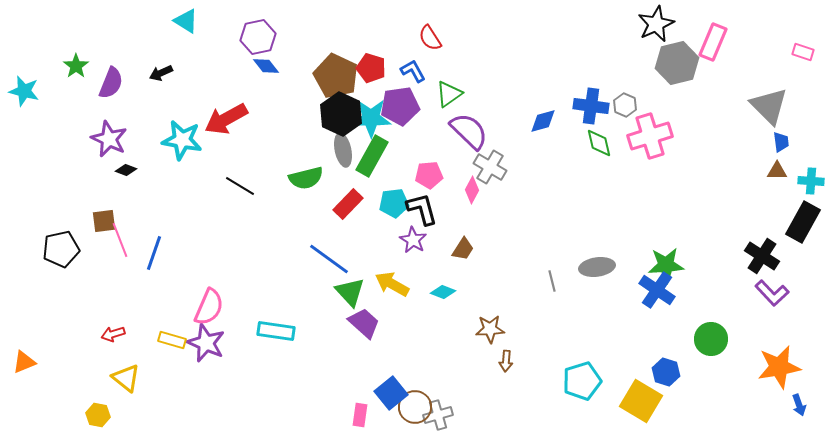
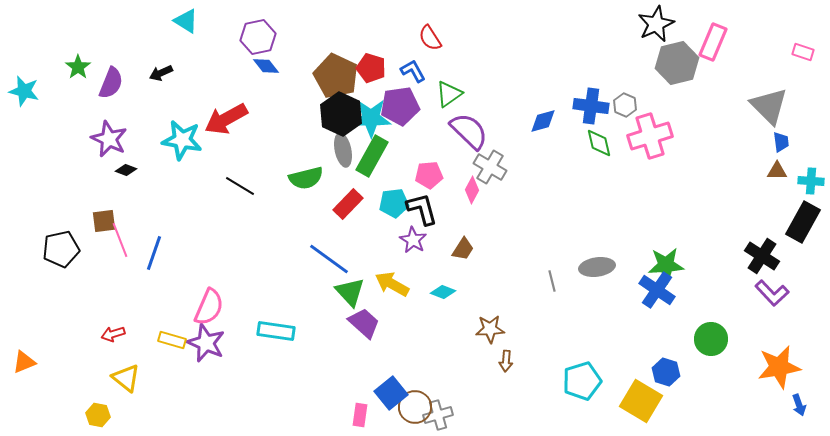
green star at (76, 66): moved 2 px right, 1 px down
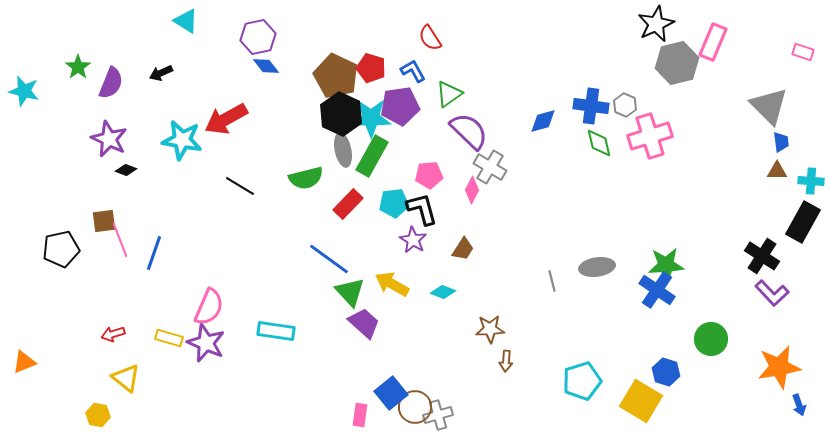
yellow rectangle at (172, 340): moved 3 px left, 2 px up
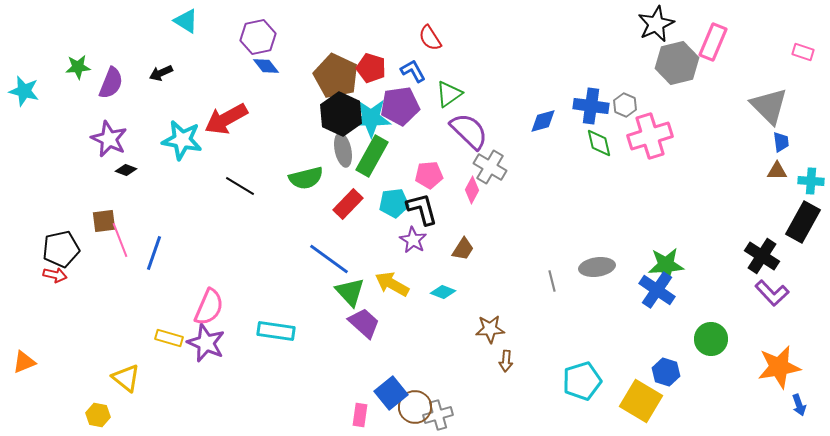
green star at (78, 67): rotated 30 degrees clockwise
red arrow at (113, 334): moved 58 px left, 59 px up; rotated 150 degrees counterclockwise
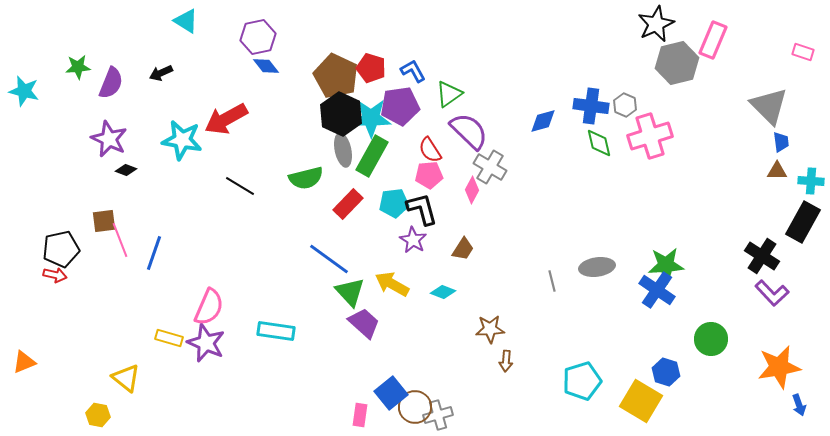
red semicircle at (430, 38): moved 112 px down
pink rectangle at (713, 42): moved 2 px up
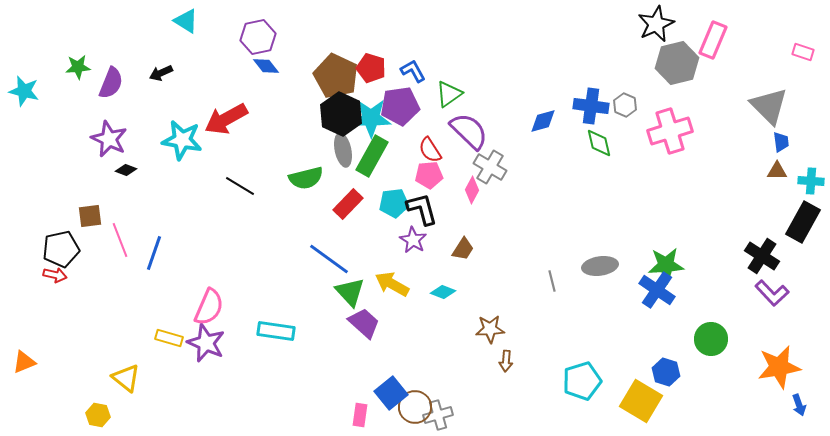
pink cross at (650, 136): moved 20 px right, 5 px up
brown square at (104, 221): moved 14 px left, 5 px up
gray ellipse at (597, 267): moved 3 px right, 1 px up
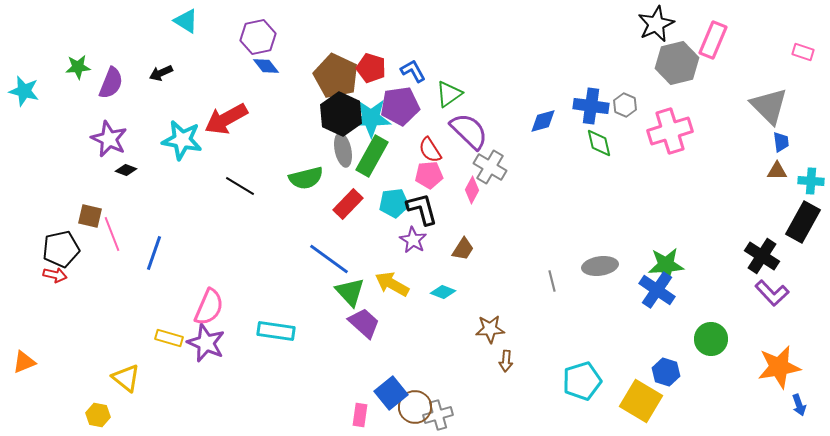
brown square at (90, 216): rotated 20 degrees clockwise
pink line at (120, 240): moved 8 px left, 6 px up
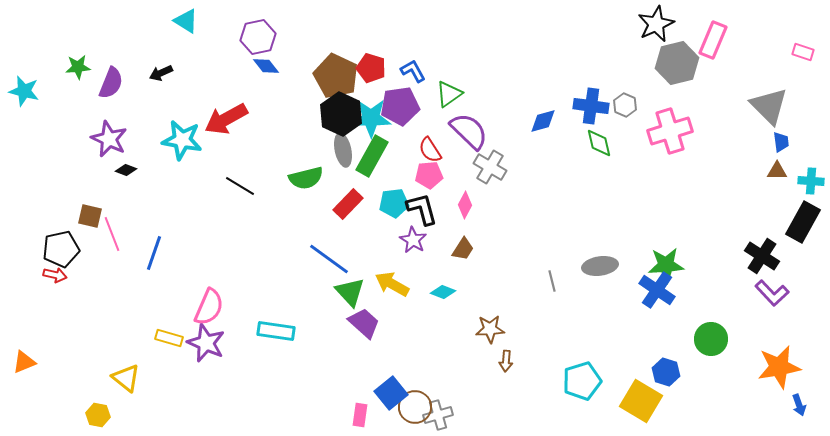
pink diamond at (472, 190): moved 7 px left, 15 px down
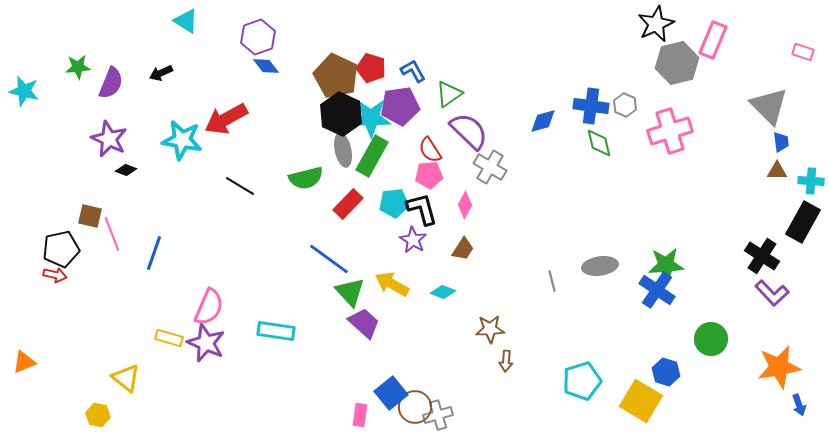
purple hexagon at (258, 37): rotated 8 degrees counterclockwise
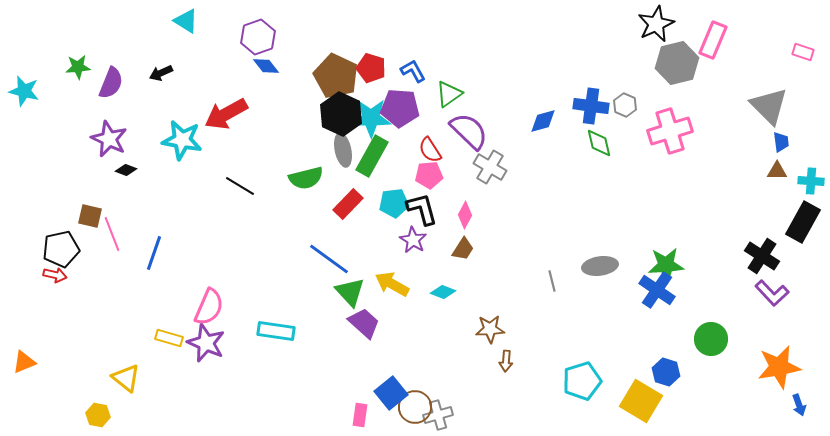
purple pentagon at (400, 106): moved 2 px down; rotated 12 degrees clockwise
red arrow at (226, 119): moved 5 px up
pink diamond at (465, 205): moved 10 px down
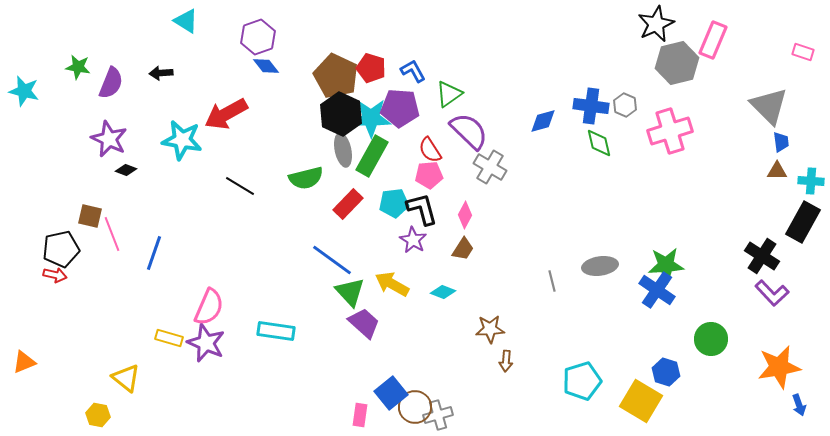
green star at (78, 67): rotated 15 degrees clockwise
black arrow at (161, 73): rotated 20 degrees clockwise
blue line at (329, 259): moved 3 px right, 1 px down
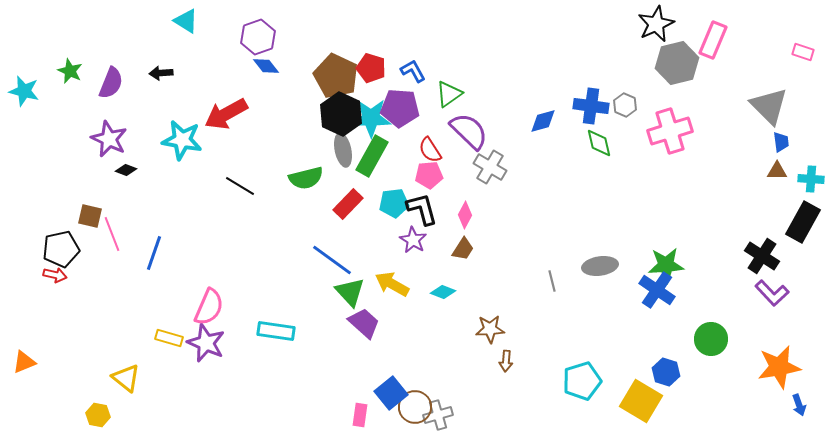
green star at (78, 67): moved 8 px left, 4 px down; rotated 15 degrees clockwise
cyan cross at (811, 181): moved 2 px up
